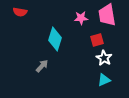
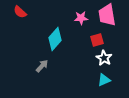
red semicircle: rotated 32 degrees clockwise
cyan diamond: rotated 25 degrees clockwise
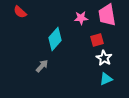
cyan triangle: moved 2 px right, 1 px up
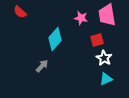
pink star: rotated 16 degrees clockwise
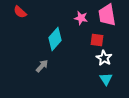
red square: rotated 24 degrees clockwise
cyan triangle: rotated 40 degrees counterclockwise
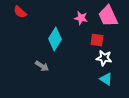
pink trapezoid: moved 1 px right, 1 px down; rotated 15 degrees counterclockwise
cyan diamond: rotated 10 degrees counterclockwise
white star: rotated 21 degrees counterclockwise
gray arrow: rotated 80 degrees clockwise
cyan triangle: rotated 24 degrees counterclockwise
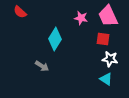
red square: moved 6 px right, 1 px up
white star: moved 6 px right, 1 px down
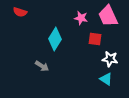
red semicircle: rotated 24 degrees counterclockwise
red square: moved 8 px left
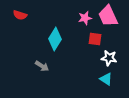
red semicircle: moved 3 px down
pink star: moved 4 px right; rotated 24 degrees counterclockwise
white star: moved 1 px left, 1 px up
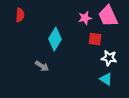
red semicircle: rotated 104 degrees counterclockwise
